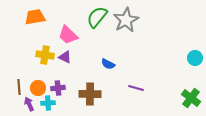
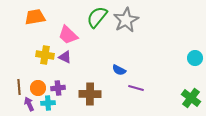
blue semicircle: moved 11 px right, 6 px down
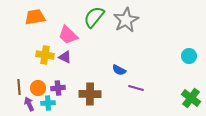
green semicircle: moved 3 px left
cyan circle: moved 6 px left, 2 px up
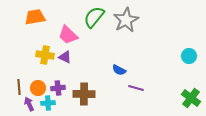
brown cross: moved 6 px left
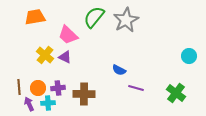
yellow cross: rotated 30 degrees clockwise
green cross: moved 15 px left, 5 px up
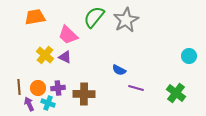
cyan cross: rotated 24 degrees clockwise
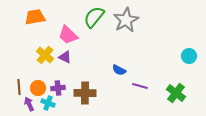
purple line: moved 4 px right, 2 px up
brown cross: moved 1 px right, 1 px up
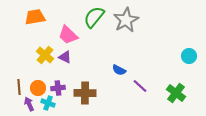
purple line: rotated 28 degrees clockwise
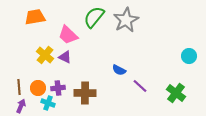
purple arrow: moved 8 px left, 2 px down; rotated 48 degrees clockwise
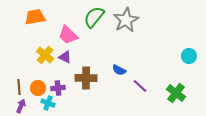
brown cross: moved 1 px right, 15 px up
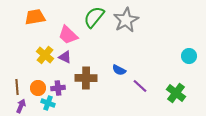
brown line: moved 2 px left
